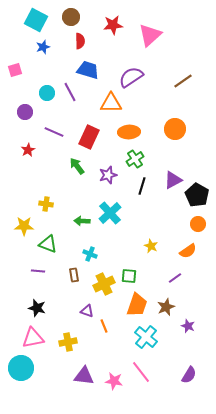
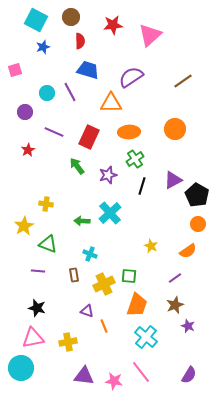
yellow star at (24, 226): rotated 30 degrees counterclockwise
brown star at (166, 307): moved 9 px right, 2 px up
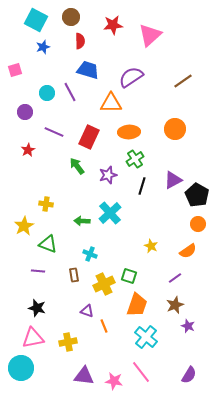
green square at (129, 276): rotated 14 degrees clockwise
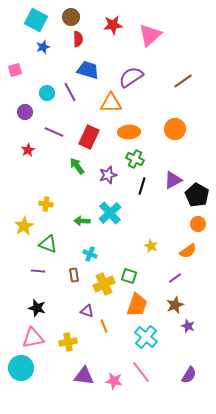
red semicircle at (80, 41): moved 2 px left, 2 px up
green cross at (135, 159): rotated 30 degrees counterclockwise
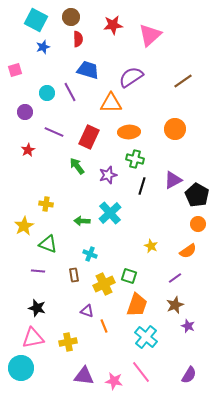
green cross at (135, 159): rotated 12 degrees counterclockwise
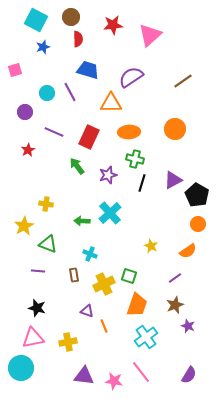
black line at (142, 186): moved 3 px up
cyan cross at (146, 337): rotated 15 degrees clockwise
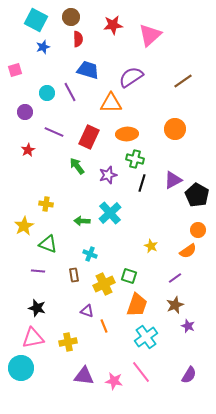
orange ellipse at (129, 132): moved 2 px left, 2 px down
orange circle at (198, 224): moved 6 px down
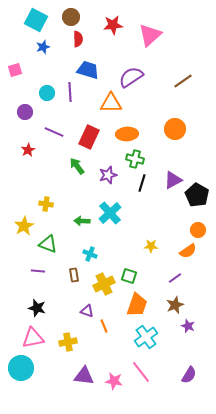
purple line at (70, 92): rotated 24 degrees clockwise
yellow star at (151, 246): rotated 24 degrees counterclockwise
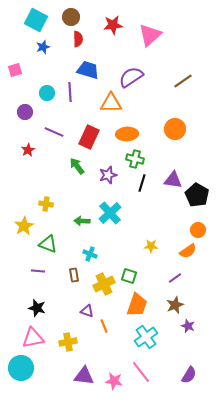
purple triangle at (173, 180): rotated 36 degrees clockwise
